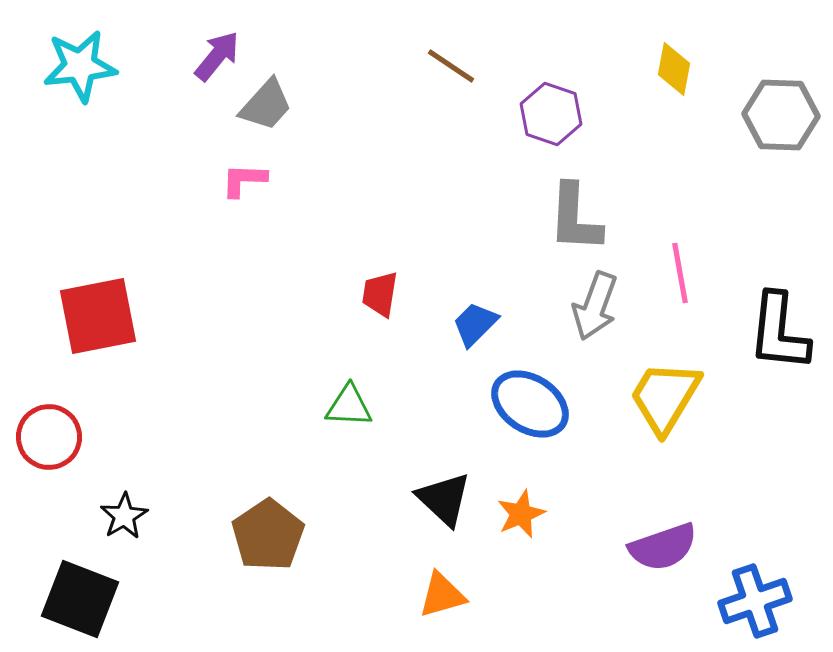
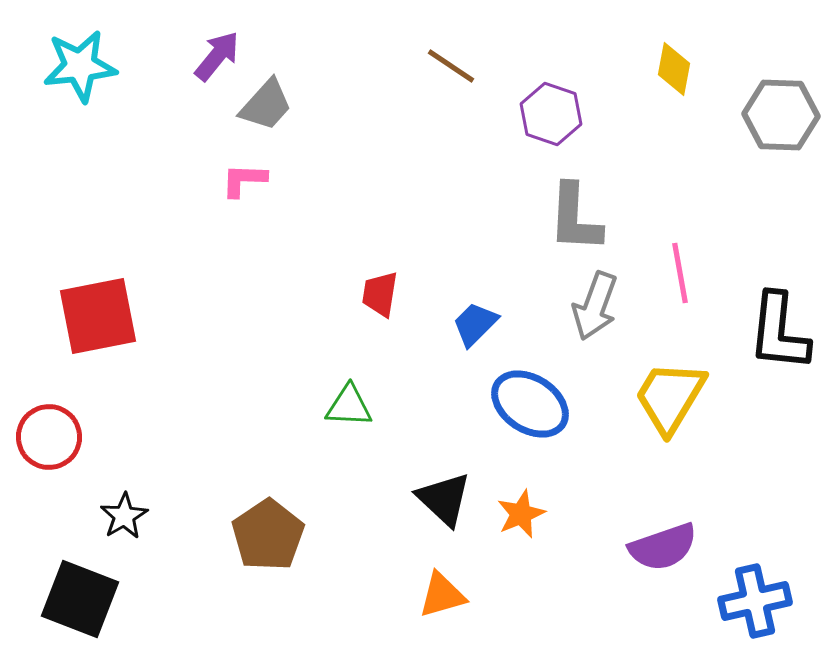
yellow trapezoid: moved 5 px right
blue cross: rotated 6 degrees clockwise
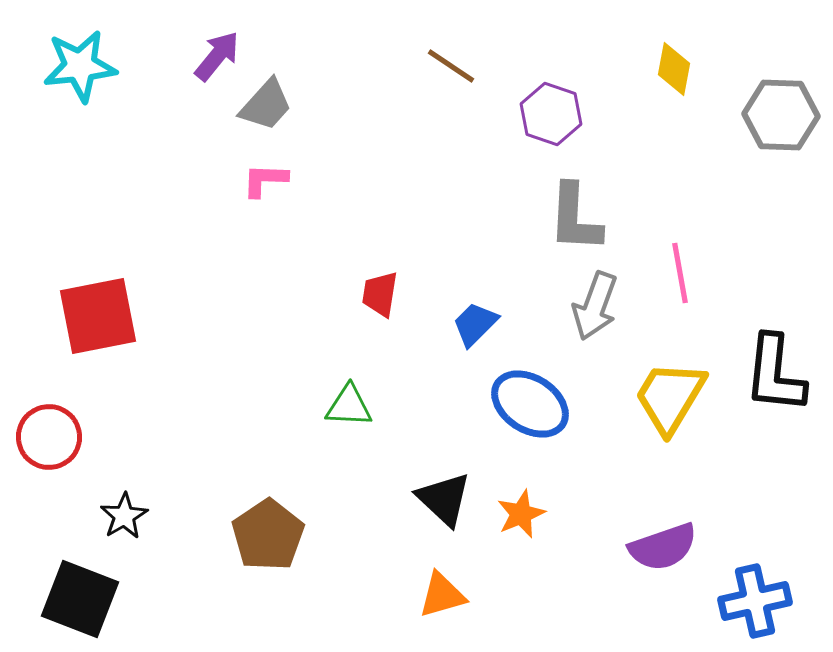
pink L-shape: moved 21 px right
black L-shape: moved 4 px left, 42 px down
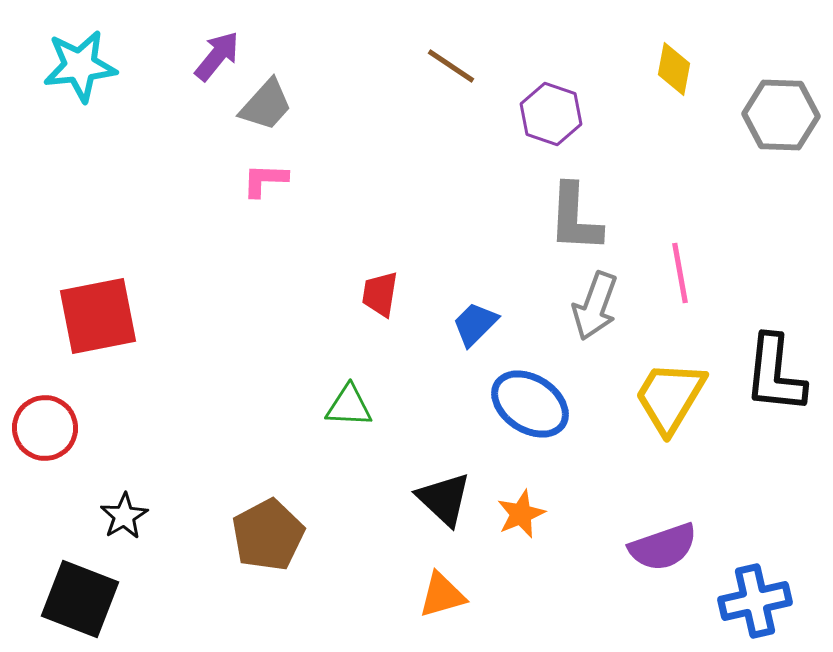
red circle: moved 4 px left, 9 px up
brown pentagon: rotated 6 degrees clockwise
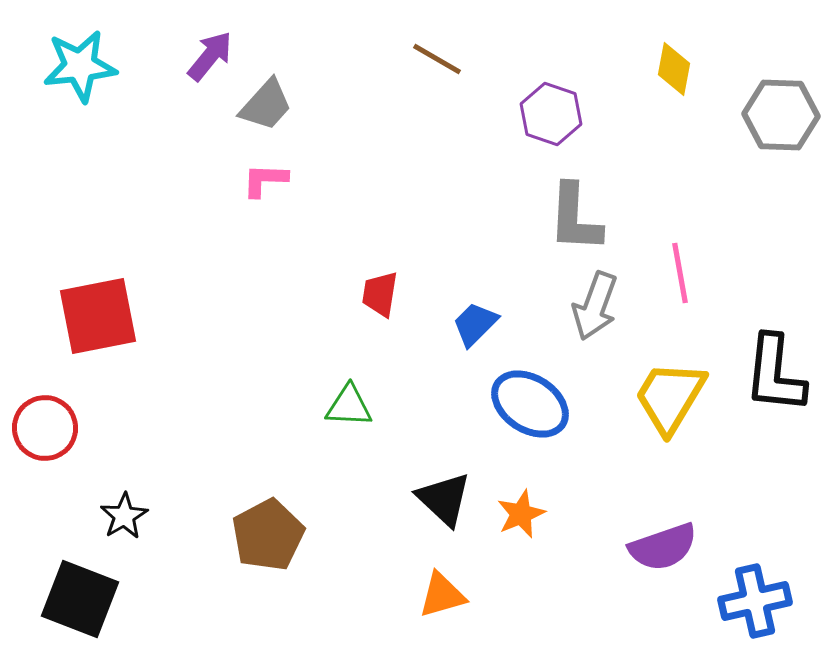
purple arrow: moved 7 px left
brown line: moved 14 px left, 7 px up; rotated 4 degrees counterclockwise
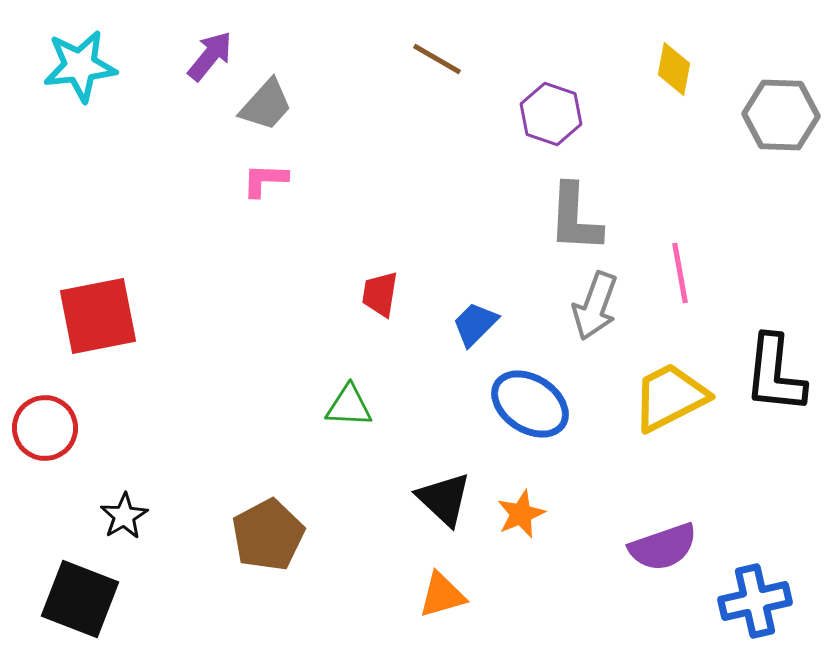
yellow trapezoid: rotated 32 degrees clockwise
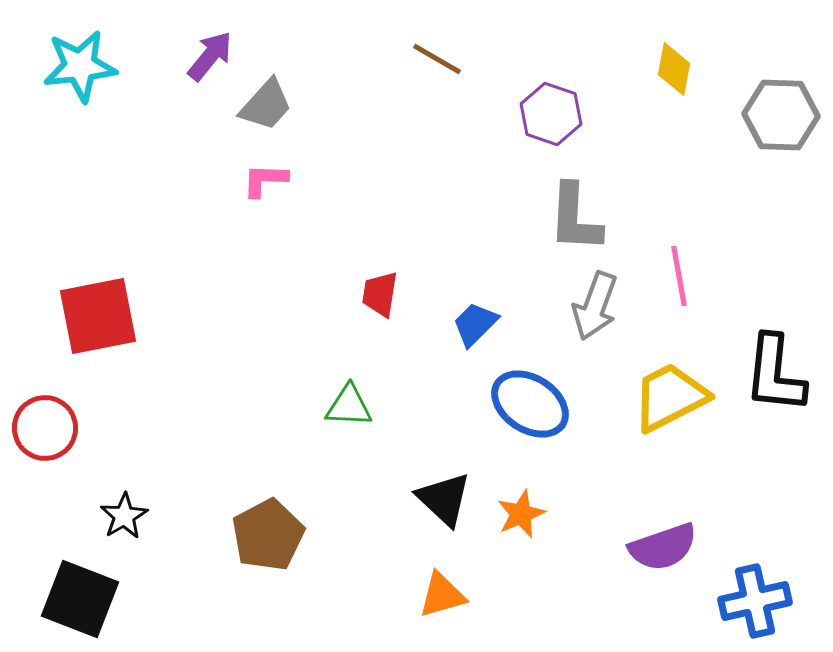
pink line: moved 1 px left, 3 px down
